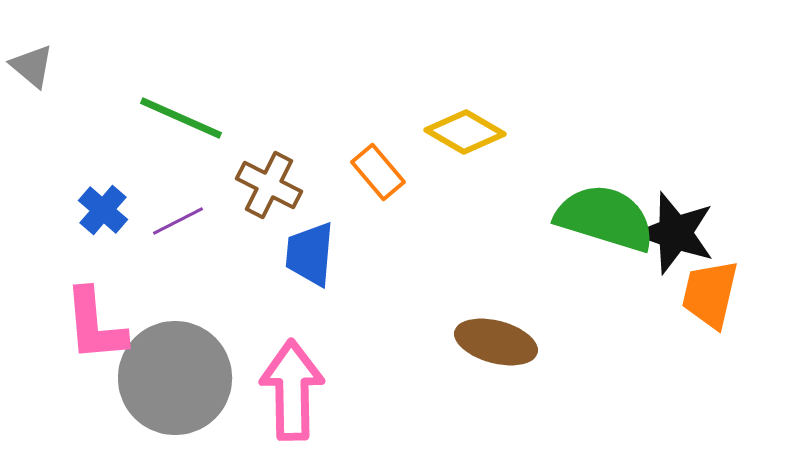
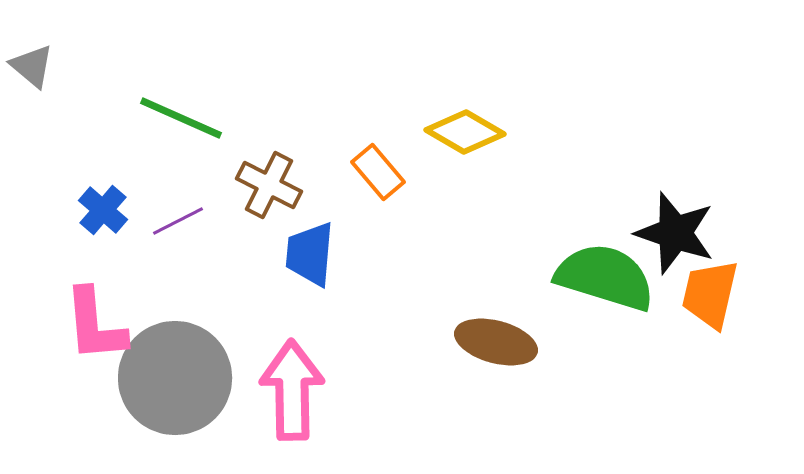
green semicircle: moved 59 px down
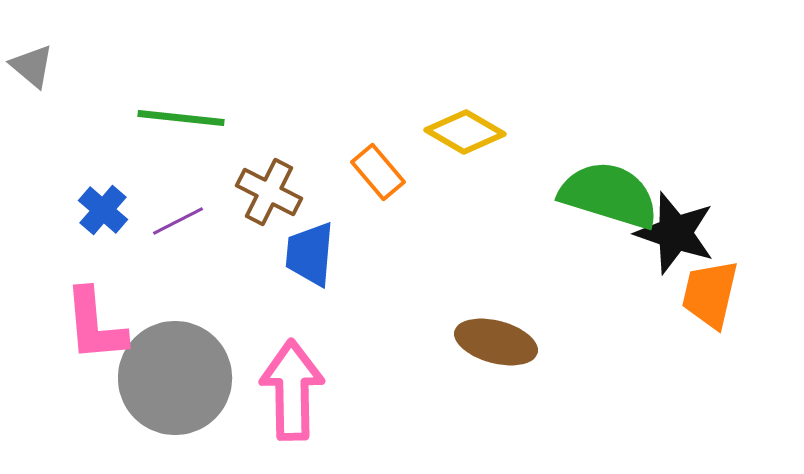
green line: rotated 18 degrees counterclockwise
brown cross: moved 7 px down
green semicircle: moved 4 px right, 82 px up
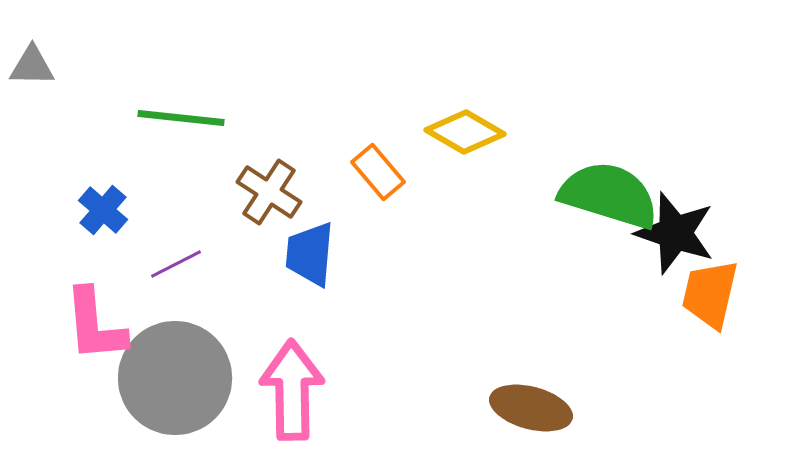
gray triangle: rotated 39 degrees counterclockwise
brown cross: rotated 6 degrees clockwise
purple line: moved 2 px left, 43 px down
brown ellipse: moved 35 px right, 66 px down
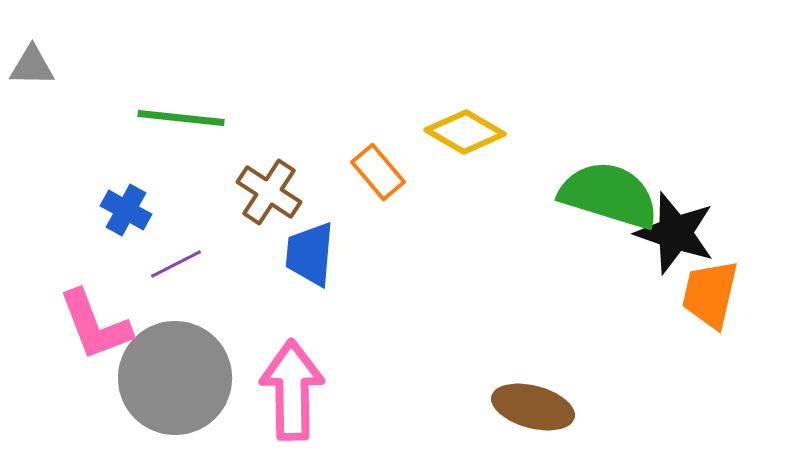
blue cross: moved 23 px right; rotated 12 degrees counterclockwise
pink L-shape: rotated 16 degrees counterclockwise
brown ellipse: moved 2 px right, 1 px up
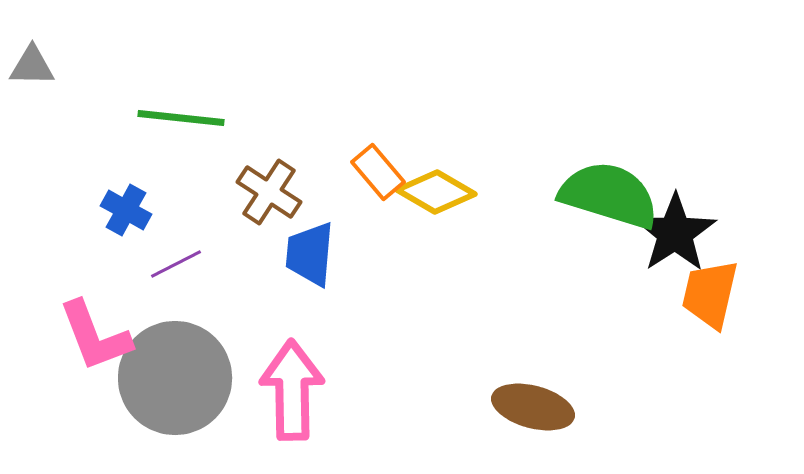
yellow diamond: moved 29 px left, 60 px down
black star: rotated 20 degrees clockwise
pink L-shape: moved 11 px down
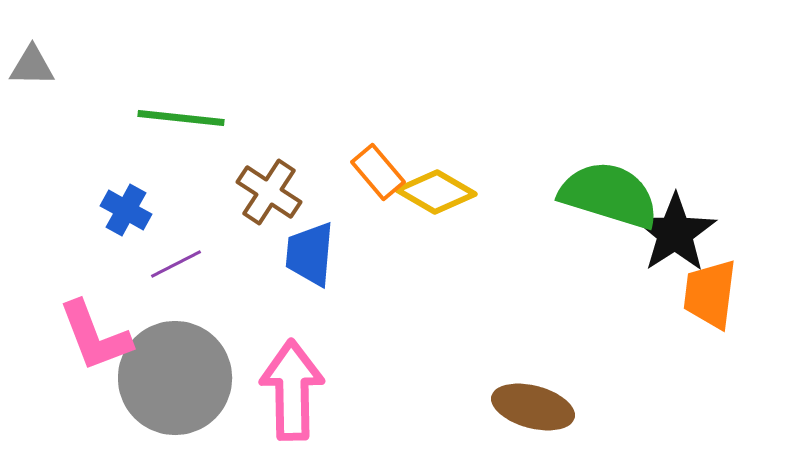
orange trapezoid: rotated 6 degrees counterclockwise
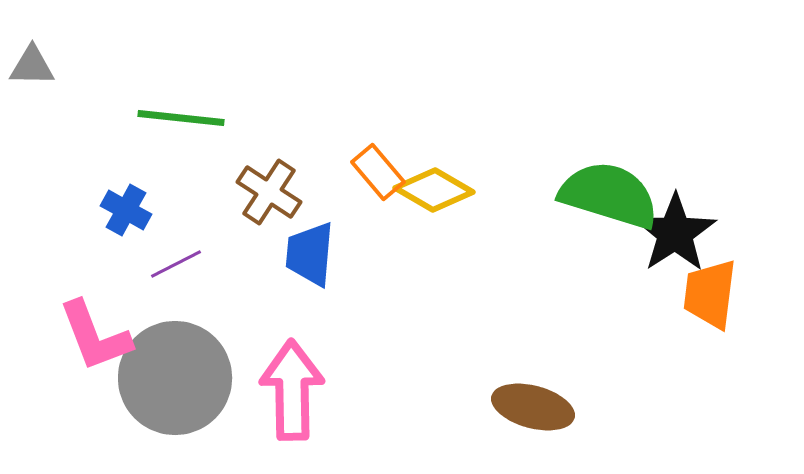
yellow diamond: moved 2 px left, 2 px up
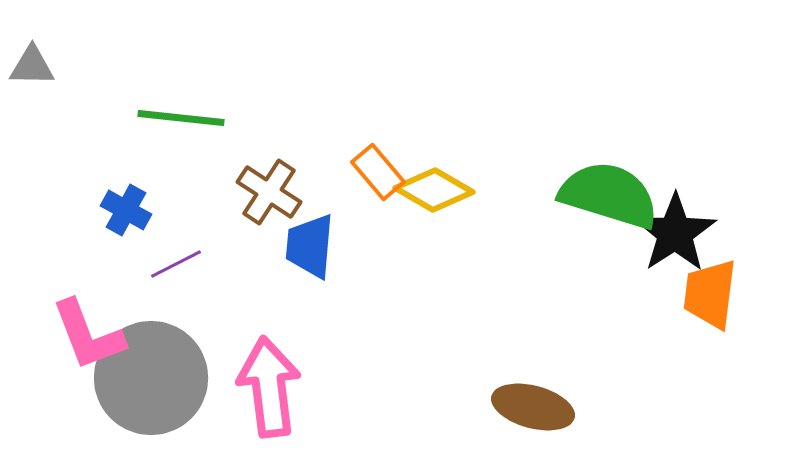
blue trapezoid: moved 8 px up
pink L-shape: moved 7 px left, 1 px up
gray circle: moved 24 px left
pink arrow: moved 23 px left, 3 px up; rotated 6 degrees counterclockwise
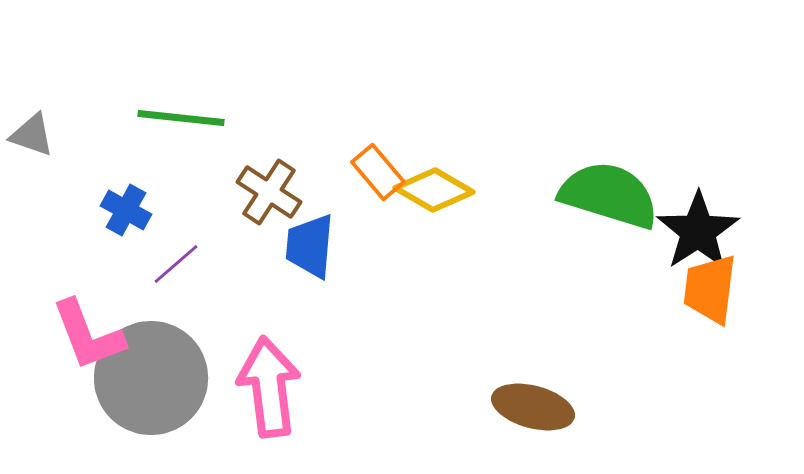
gray triangle: moved 69 px down; rotated 18 degrees clockwise
black star: moved 23 px right, 2 px up
purple line: rotated 14 degrees counterclockwise
orange trapezoid: moved 5 px up
